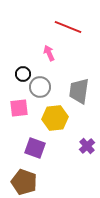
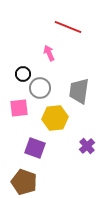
gray circle: moved 1 px down
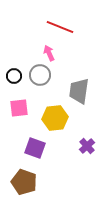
red line: moved 8 px left
black circle: moved 9 px left, 2 px down
gray circle: moved 13 px up
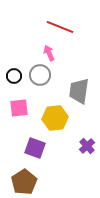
brown pentagon: rotated 20 degrees clockwise
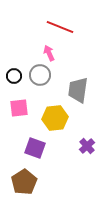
gray trapezoid: moved 1 px left, 1 px up
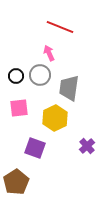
black circle: moved 2 px right
gray trapezoid: moved 9 px left, 2 px up
yellow hexagon: rotated 20 degrees counterclockwise
brown pentagon: moved 8 px left
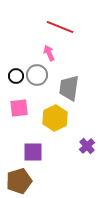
gray circle: moved 3 px left
purple square: moved 2 px left, 4 px down; rotated 20 degrees counterclockwise
brown pentagon: moved 3 px right, 1 px up; rotated 15 degrees clockwise
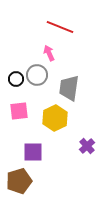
black circle: moved 3 px down
pink square: moved 3 px down
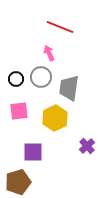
gray circle: moved 4 px right, 2 px down
brown pentagon: moved 1 px left, 1 px down
